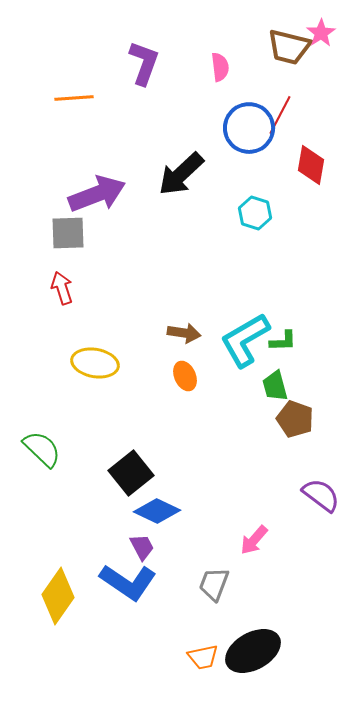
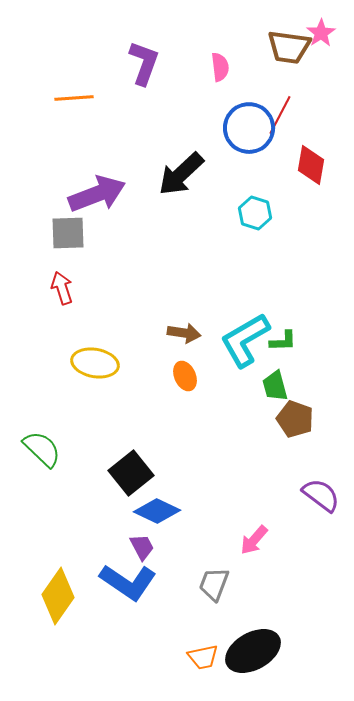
brown trapezoid: rotated 6 degrees counterclockwise
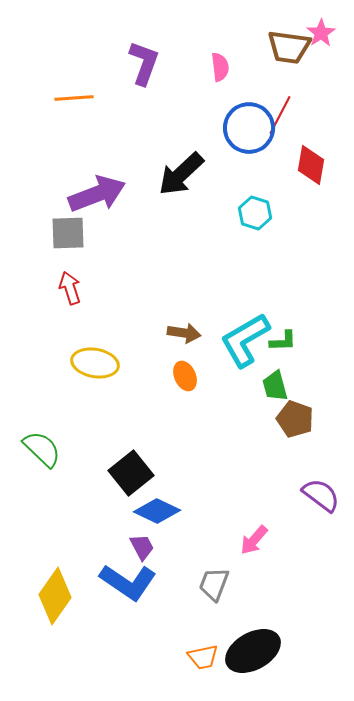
red arrow: moved 8 px right
yellow diamond: moved 3 px left
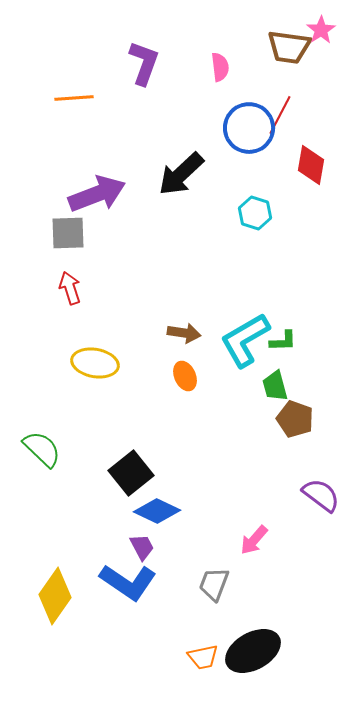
pink star: moved 3 px up
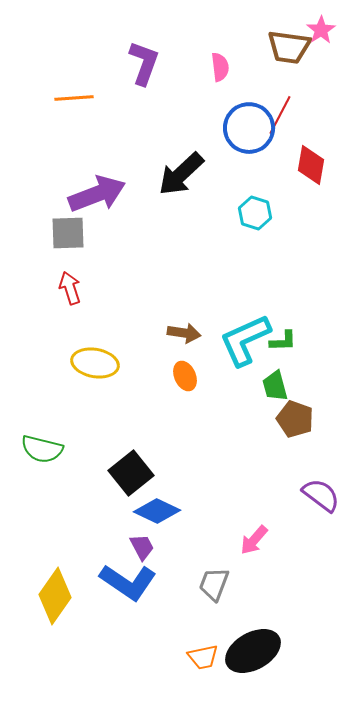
cyan L-shape: rotated 6 degrees clockwise
green semicircle: rotated 150 degrees clockwise
